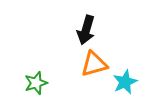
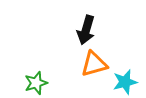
cyan star: rotated 10 degrees clockwise
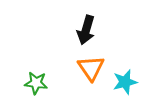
orange triangle: moved 3 px left, 4 px down; rotated 48 degrees counterclockwise
green star: rotated 25 degrees clockwise
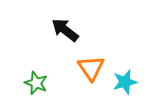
black arrow: moved 21 px left; rotated 112 degrees clockwise
green star: rotated 15 degrees clockwise
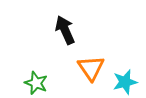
black arrow: rotated 28 degrees clockwise
